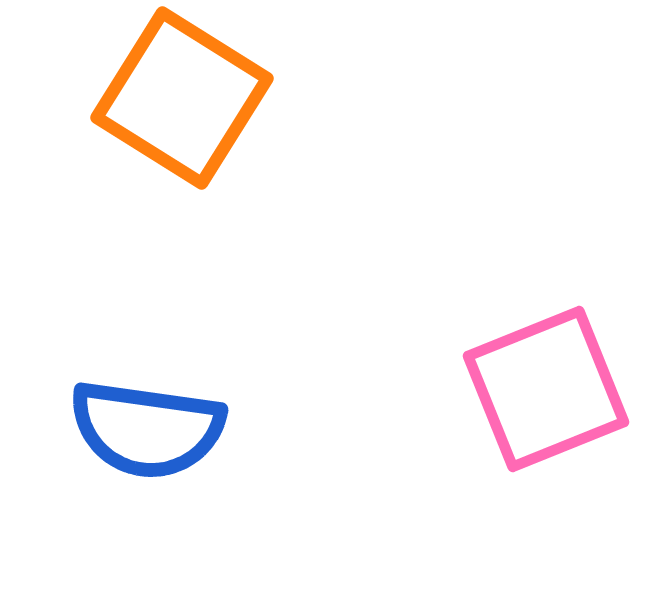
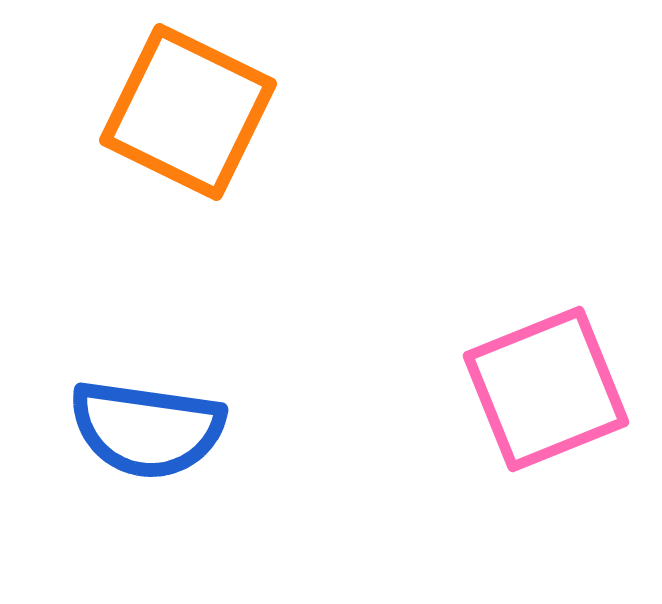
orange square: moved 6 px right, 14 px down; rotated 6 degrees counterclockwise
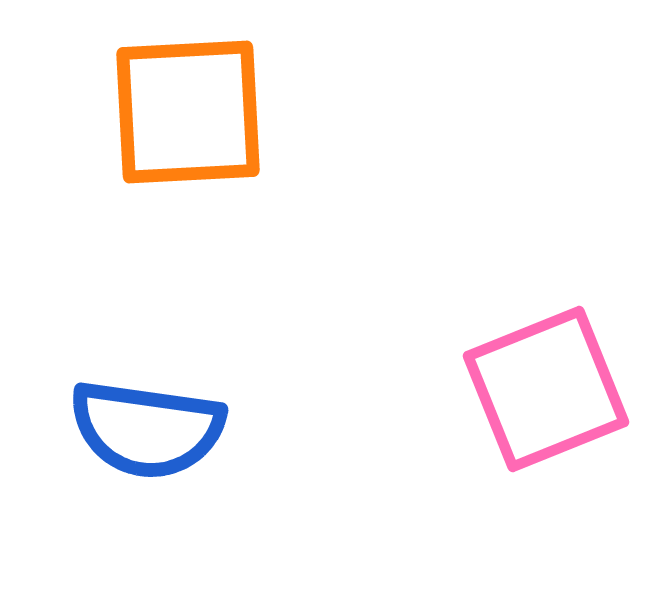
orange square: rotated 29 degrees counterclockwise
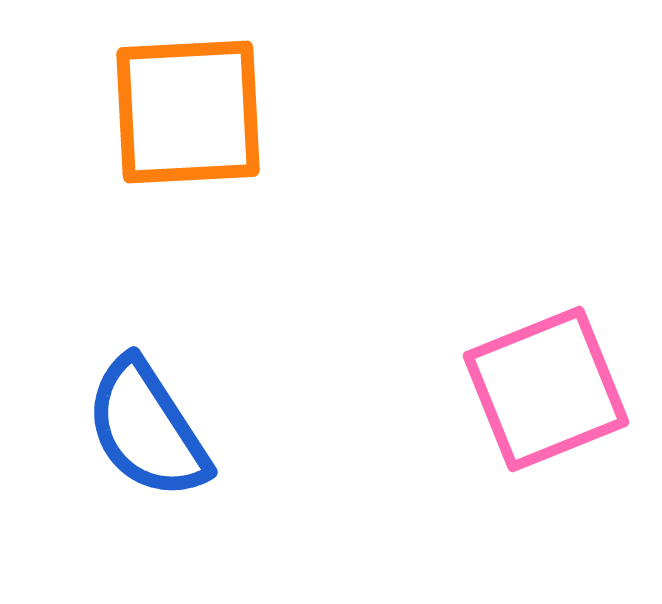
blue semicircle: rotated 49 degrees clockwise
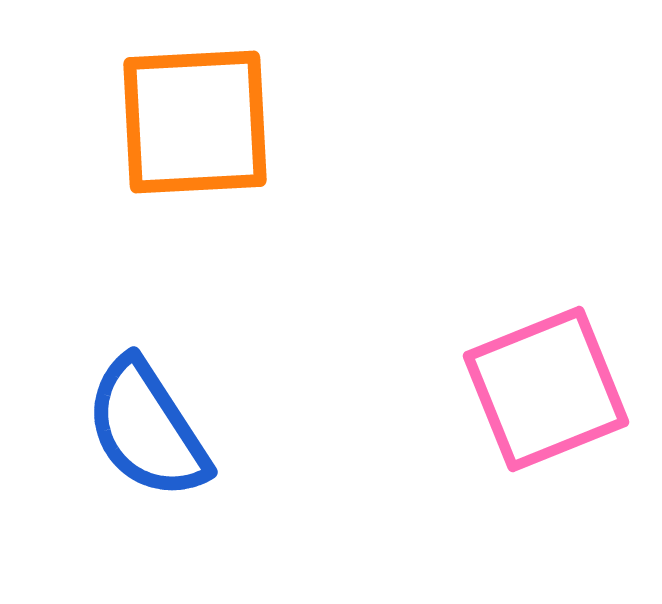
orange square: moved 7 px right, 10 px down
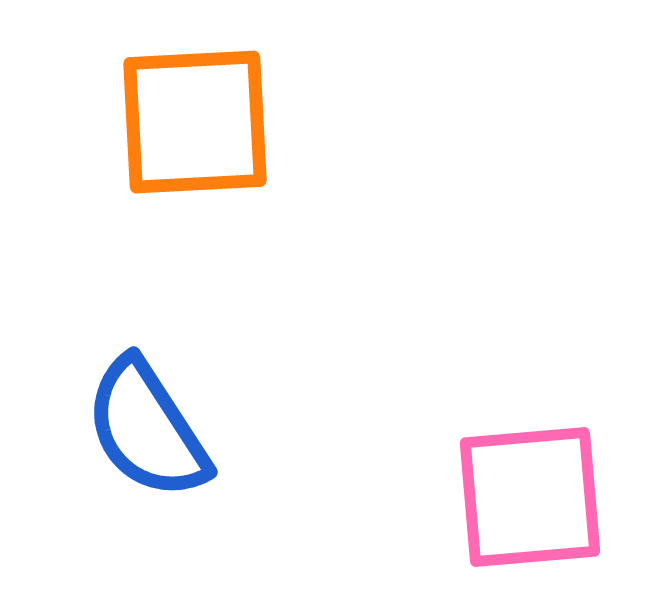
pink square: moved 16 px left, 108 px down; rotated 17 degrees clockwise
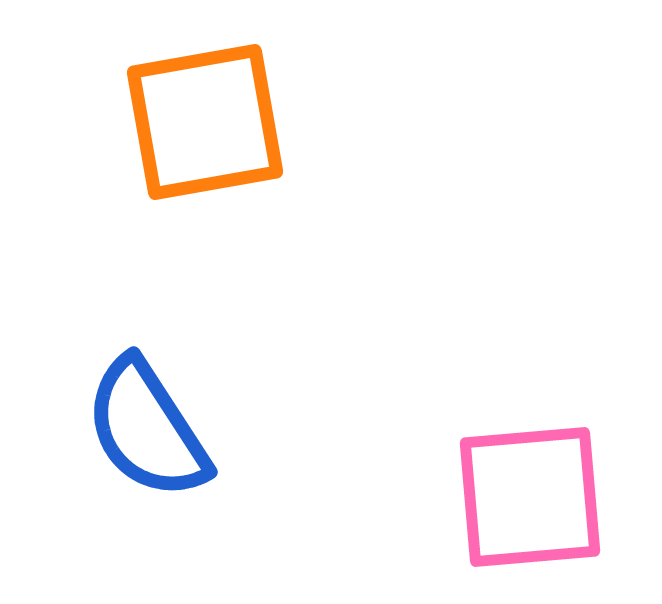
orange square: moved 10 px right; rotated 7 degrees counterclockwise
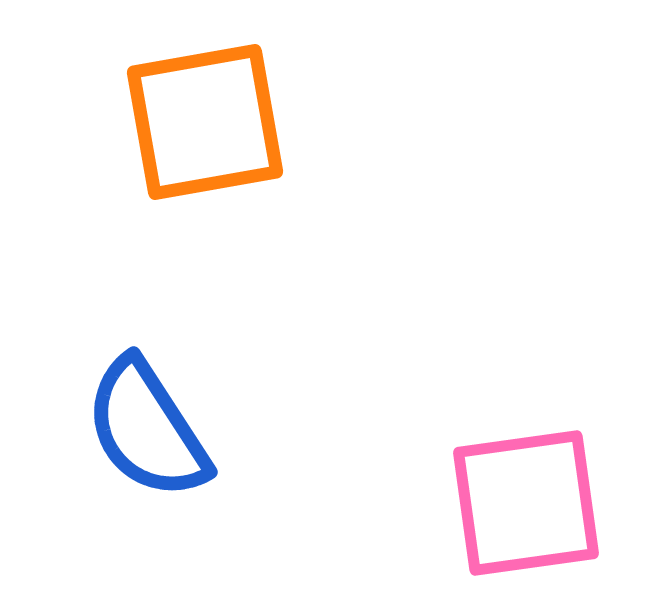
pink square: moved 4 px left, 6 px down; rotated 3 degrees counterclockwise
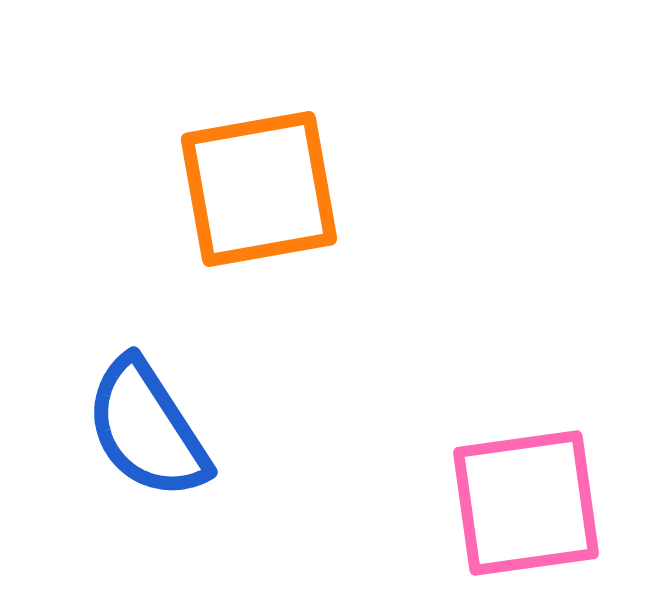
orange square: moved 54 px right, 67 px down
